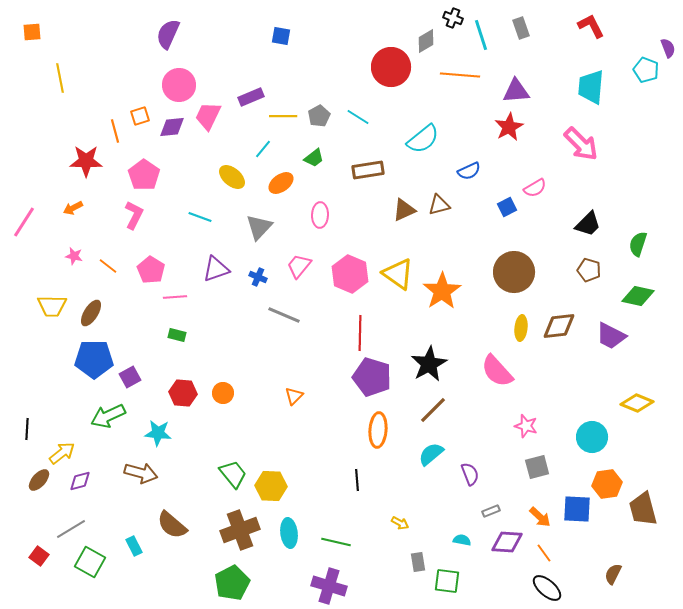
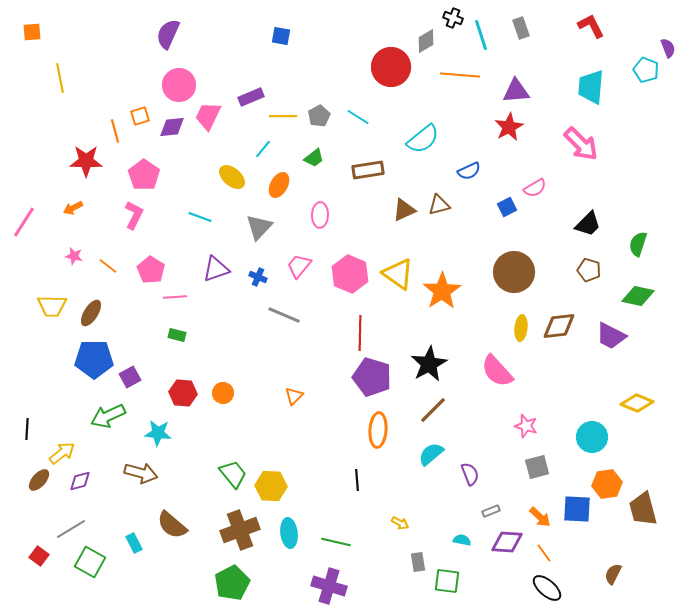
orange ellipse at (281, 183): moved 2 px left, 2 px down; rotated 25 degrees counterclockwise
cyan rectangle at (134, 546): moved 3 px up
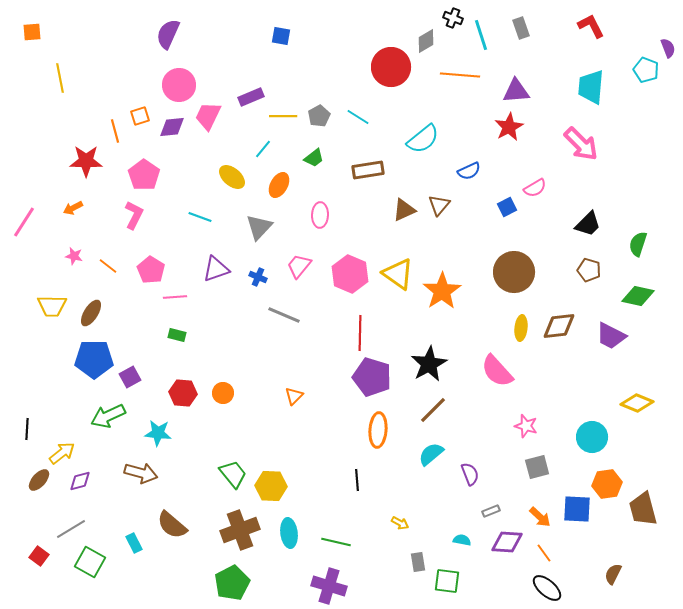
brown triangle at (439, 205): rotated 35 degrees counterclockwise
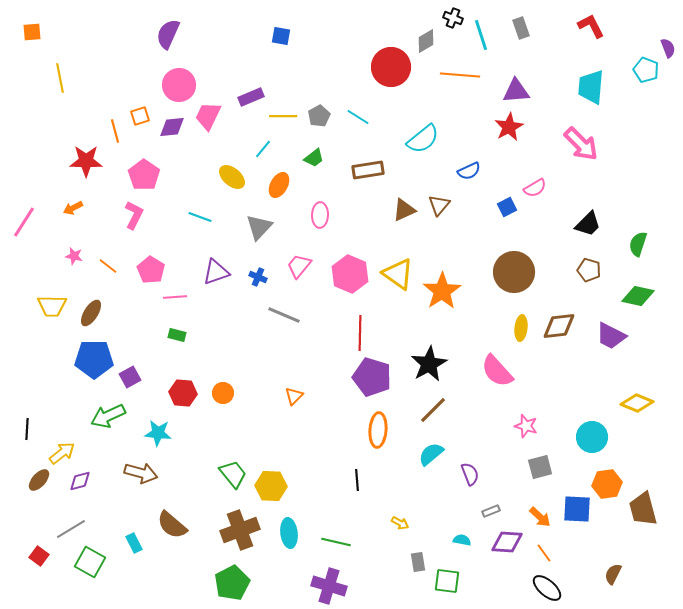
purple triangle at (216, 269): moved 3 px down
gray square at (537, 467): moved 3 px right
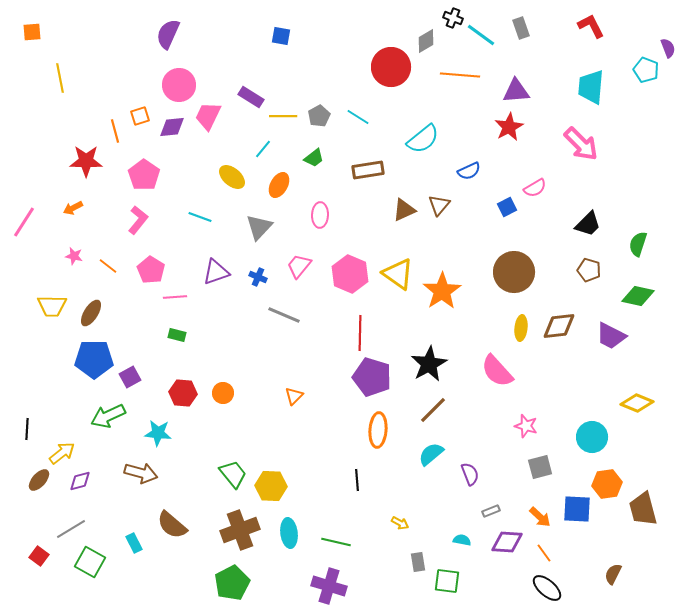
cyan line at (481, 35): rotated 36 degrees counterclockwise
purple rectangle at (251, 97): rotated 55 degrees clockwise
pink L-shape at (134, 215): moved 4 px right, 5 px down; rotated 12 degrees clockwise
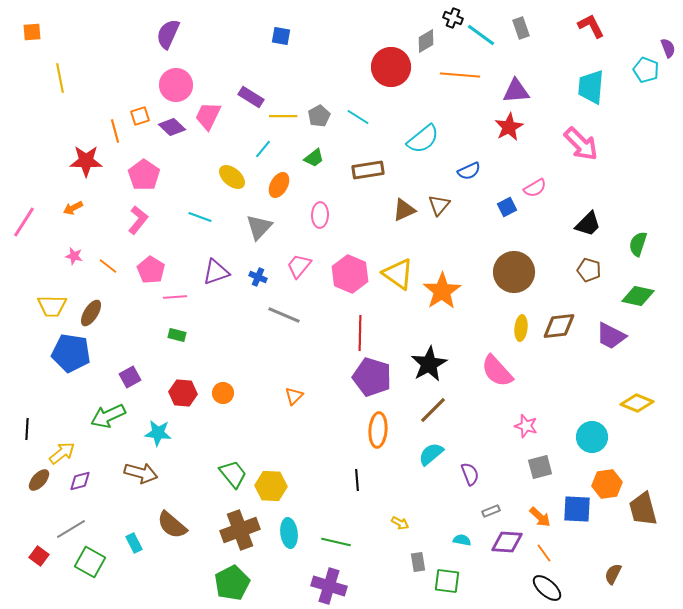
pink circle at (179, 85): moved 3 px left
purple diamond at (172, 127): rotated 48 degrees clockwise
blue pentagon at (94, 359): moved 23 px left, 6 px up; rotated 9 degrees clockwise
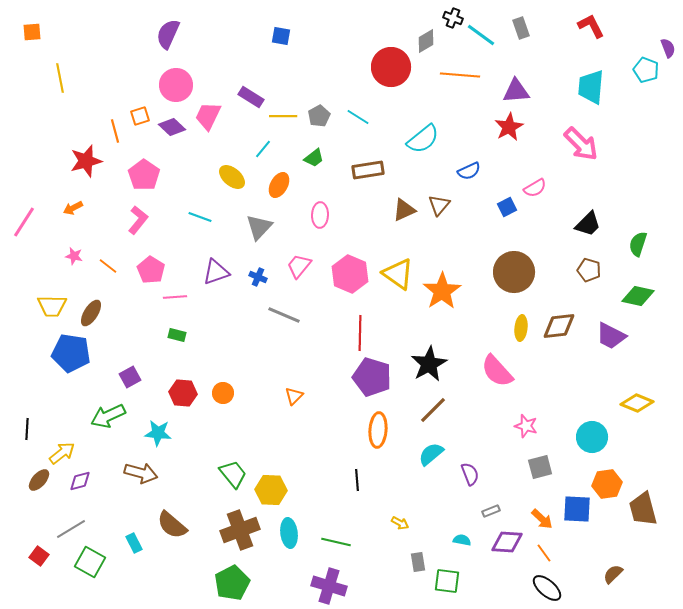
red star at (86, 161): rotated 16 degrees counterclockwise
yellow hexagon at (271, 486): moved 4 px down
orange arrow at (540, 517): moved 2 px right, 2 px down
brown semicircle at (613, 574): rotated 20 degrees clockwise
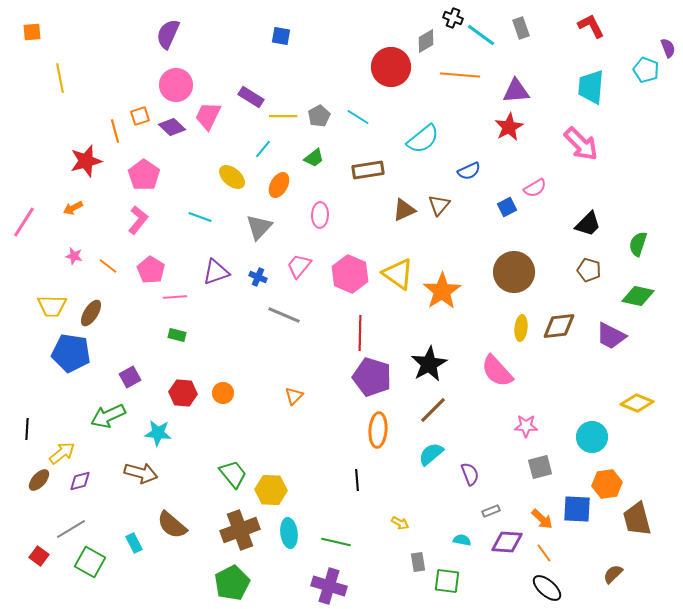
pink star at (526, 426): rotated 15 degrees counterclockwise
brown trapezoid at (643, 509): moved 6 px left, 10 px down
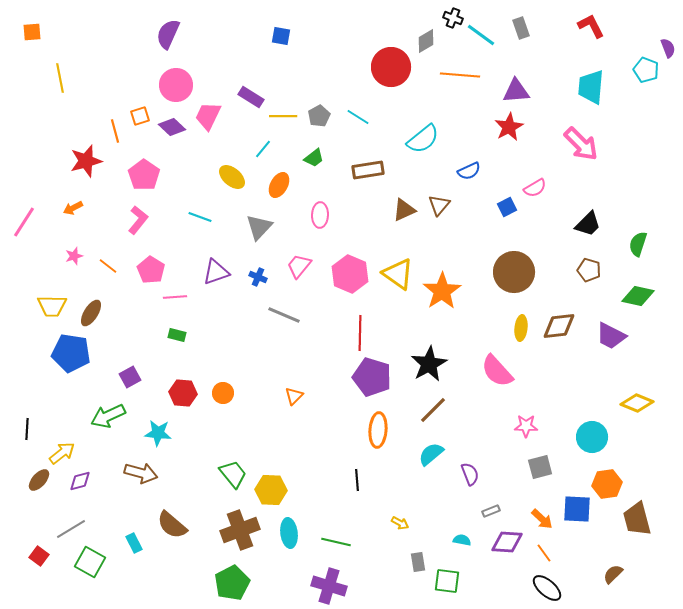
pink star at (74, 256): rotated 30 degrees counterclockwise
